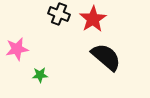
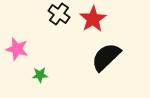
black cross: rotated 15 degrees clockwise
pink star: rotated 25 degrees clockwise
black semicircle: rotated 84 degrees counterclockwise
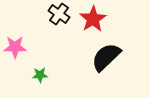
pink star: moved 2 px left, 2 px up; rotated 15 degrees counterclockwise
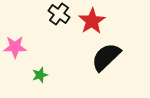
red star: moved 1 px left, 2 px down
green star: rotated 14 degrees counterclockwise
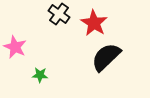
red star: moved 2 px right, 2 px down; rotated 8 degrees counterclockwise
pink star: rotated 25 degrees clockwise
green star: rotated 21 degrees clockwise
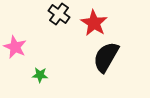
black semicircle: rotated 16 degrees counterclockwise
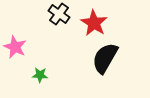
black semicircle: moved 1 px left, 1 px down
